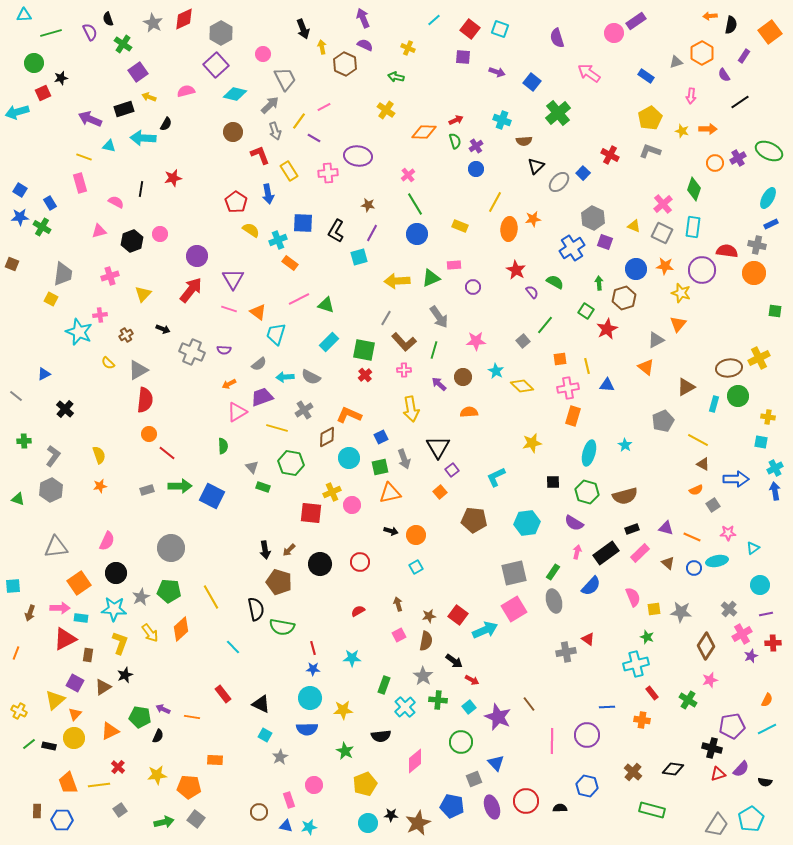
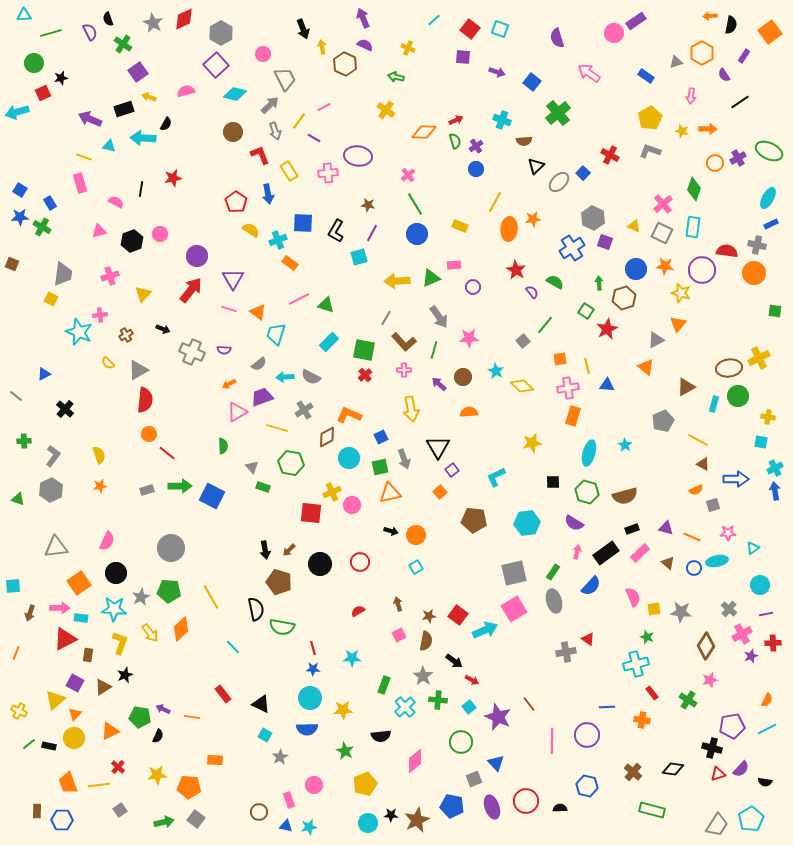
pink star at (476, 341): moved 7 px left, 3 px up
gray square at (713, 505): rotated 16 degrees clockwise
brown star at (418, 823): moved 1 px left, 3 px up
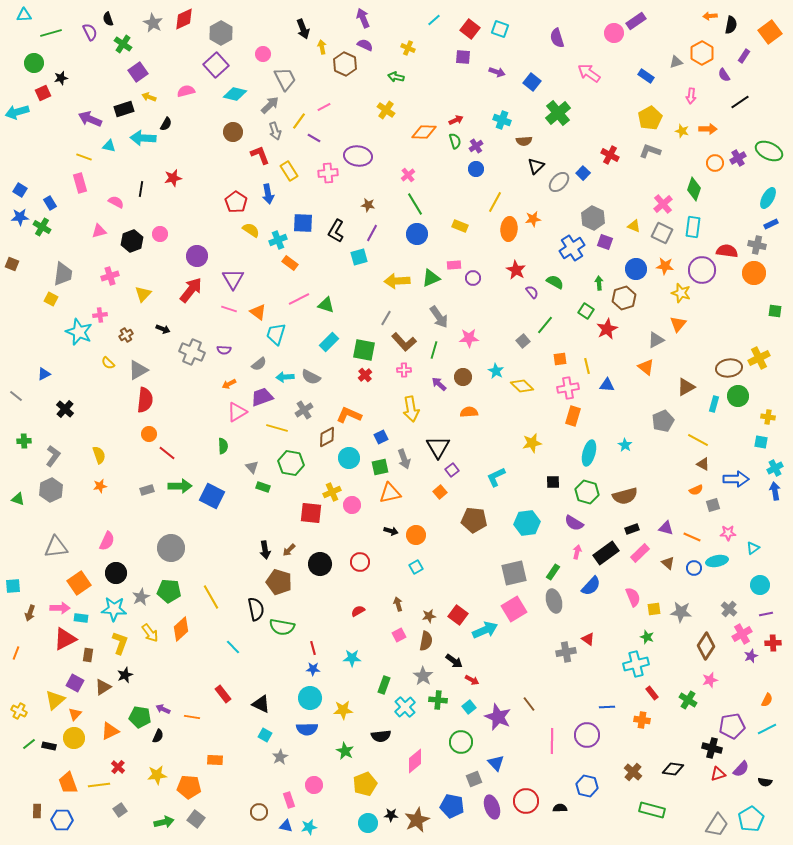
purple circle at (473, 287): moved 9 px up
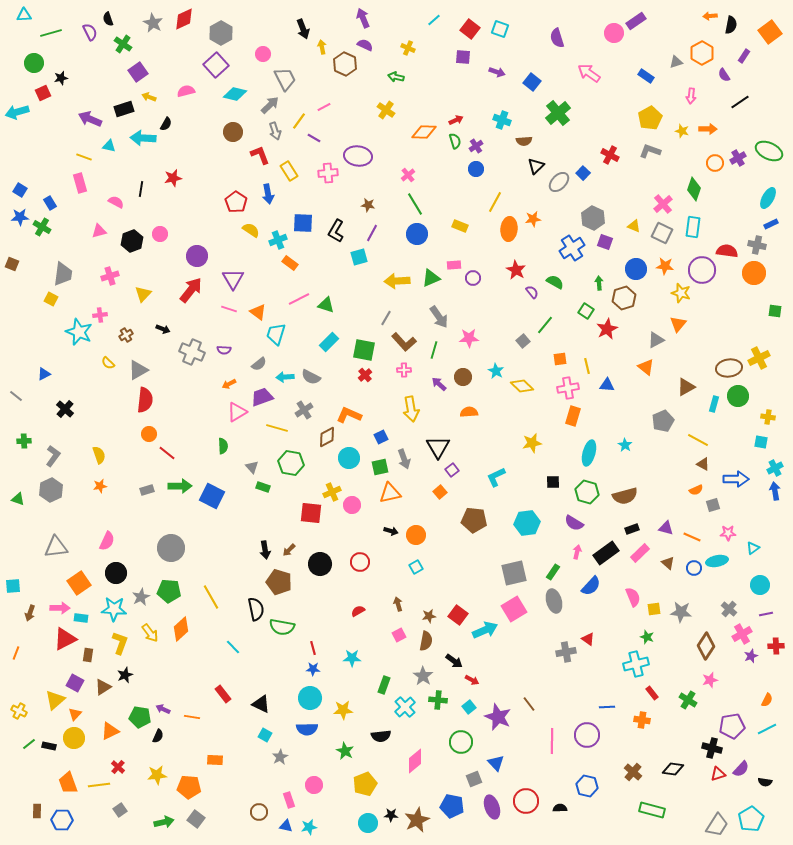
red cross at (773, 643): moved 3 px right, 3 px down
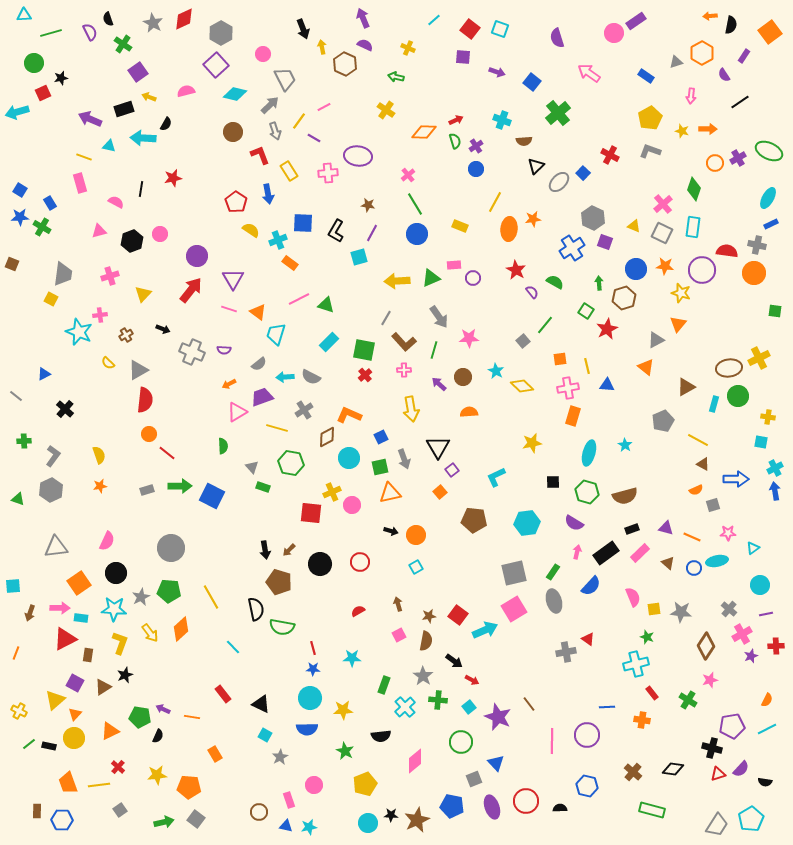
orange rectangle at (215, 760): moved 6 px up; rotated 56 degrees clockwise
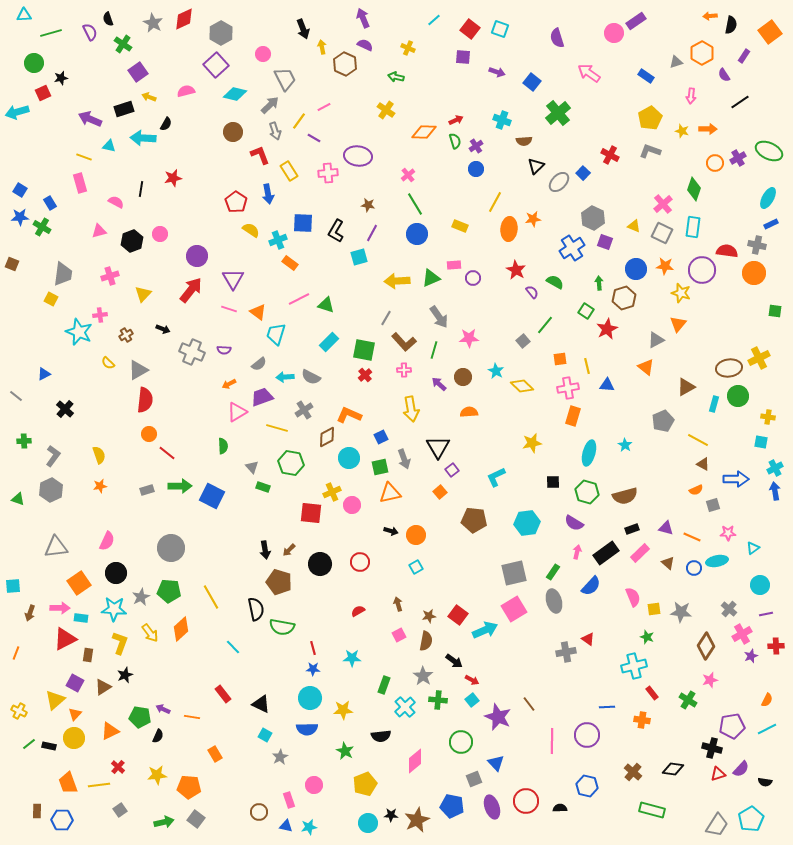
cyan cross at (636, 664): moved 2 px left, 2 px down
cyan square at (469, 707): moved 3 px right, 7 px up
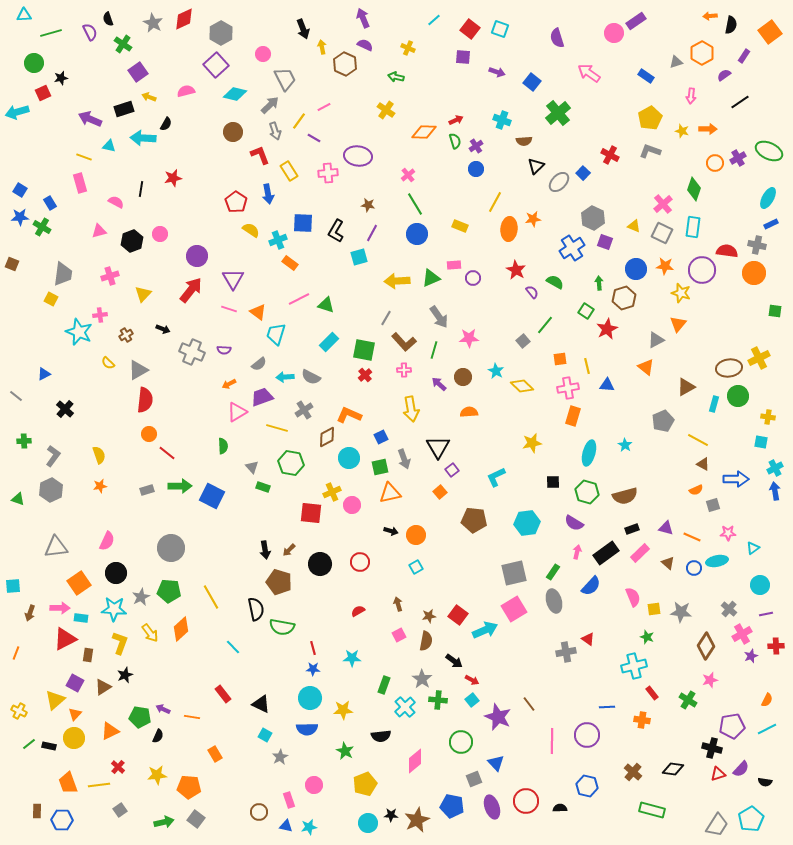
purple semicircle at (724, 75): rotated 88 degrees clockwise
gray star at (423, 676): moved 1 px left, 3 px down
